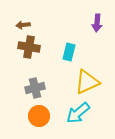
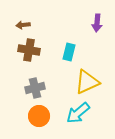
brown cross: moved 3 px down
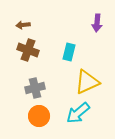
brown cross: moved 1 px left; rotated 10 degrees clockwise
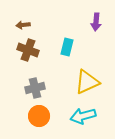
purple arrow: moved 1 px left, 1 px up
cyan rectangle: moved 2 px left, 5 px up
cyan arrow: moved 5 px right, 3 px down; rotated 25 degrees clockwise
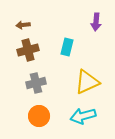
brown cross: rotated 35 degrees counterclockwise
gray cross: moved 1 px right, 5 px up
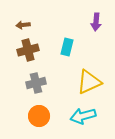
yellow triangle: moved 2 px right
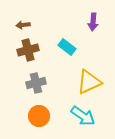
purple arrow: moved 3 px left
cyan rectangle: rotated 66 degrees counterclockwise
cyan arrow: rotated 130 degrees counterclockwise
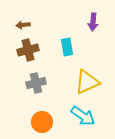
cyan rectangle: rotated 42 degrees clockwise
yellow triangle: moved 2 px left
orange circle: moved 3 px right, 6 px down
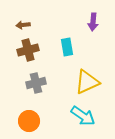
orange circle: moved 13 px left, 1 px up
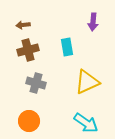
gray cross: rotated 30 degrees clockwise
cyan arrow: moved 3 px right, 7 px down
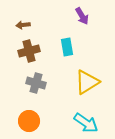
purple arrow: moved 11 px left, 6 px up; rotated 36 degrees counterclockwise
brown cross: moved 1 px right, 1 px down
yellow triangle: rotated 8 degrees counterclockwise
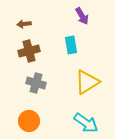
brown arrow: moved 1 px right, 1 px up
cyan rectangle: moved 4 px right, 2 px up
